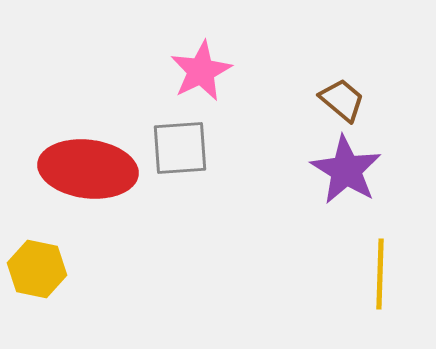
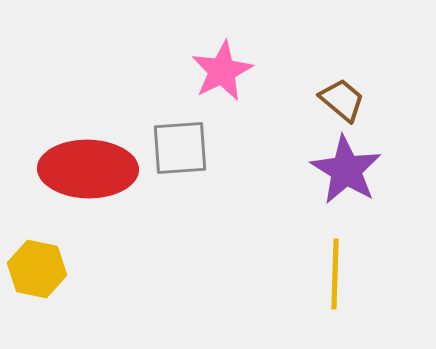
pink star: moved 21 px right
red ellipse: rotated 6 degrees counterclockwise
yellow line: moved 45 px left
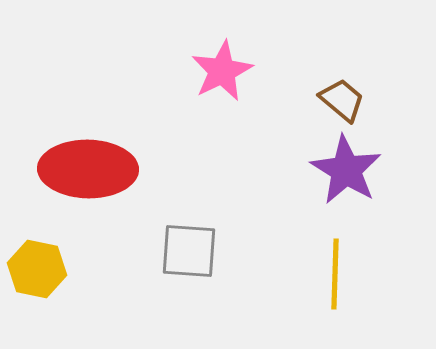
gray square: moved 9 px right, 103 px down; rotated 8 degrees clockwise
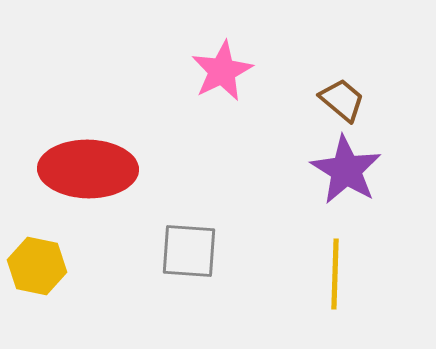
yellow hexagon: moved 3 px up
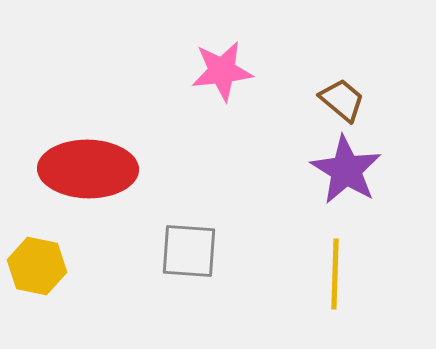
pink star: rotated 20 degrees clockwise
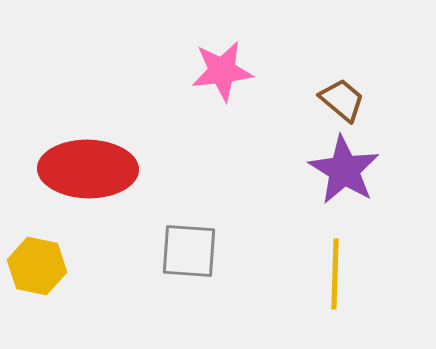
purple star: moved 2 px left
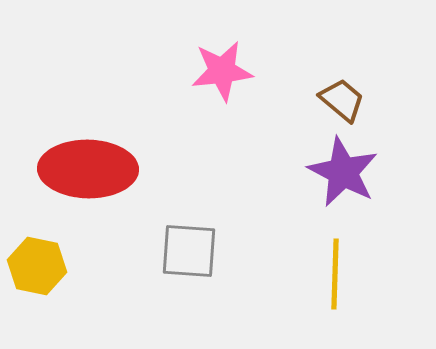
purple star: moved 1 px left, 2 px down; rotated 4 degrees counterclockwise
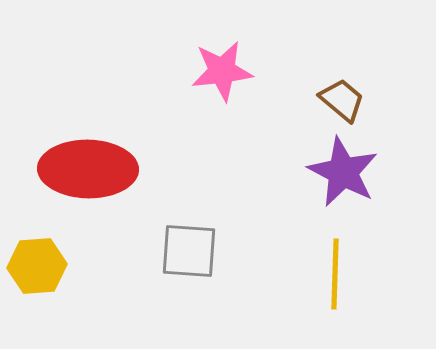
yellow hexagon: rotated 16 degrees counterclockwise
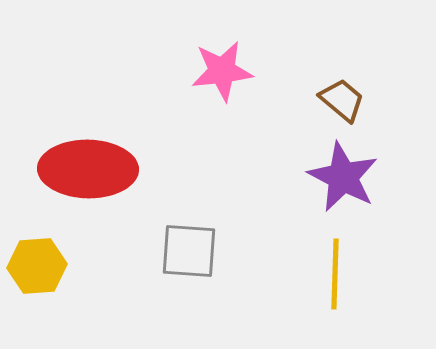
purple star: moved 5 px down
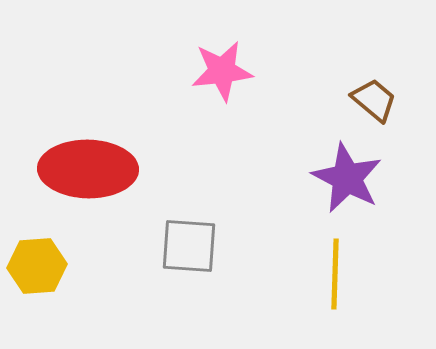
brown trapezoid: moved 32 px right
purple star: moved 4 px right, 1 px down
gray square: moved 5 px up
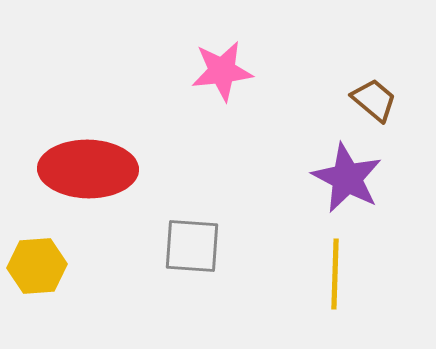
gray square: moved 3 px right
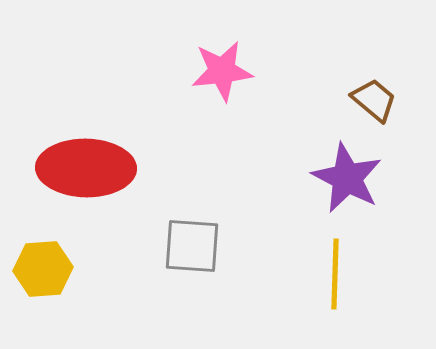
red ellipse: moved 2 px left, 1 px up
yellow hexagon: moved 6 px right, 3 px down
